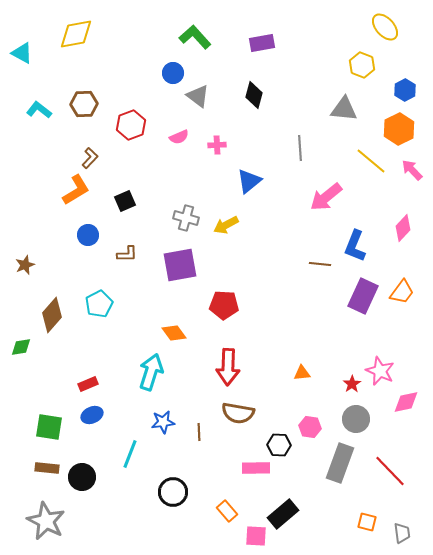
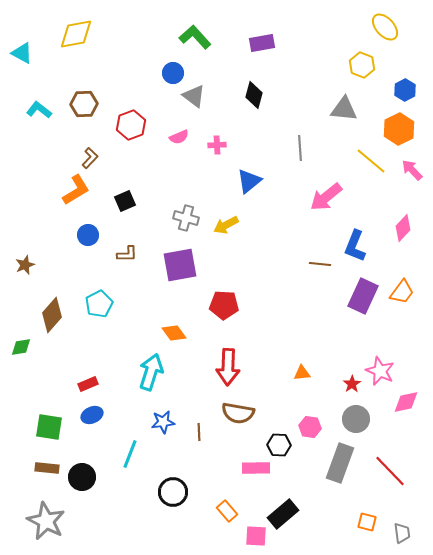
gray triangle at (198, 96): moved 4 px left
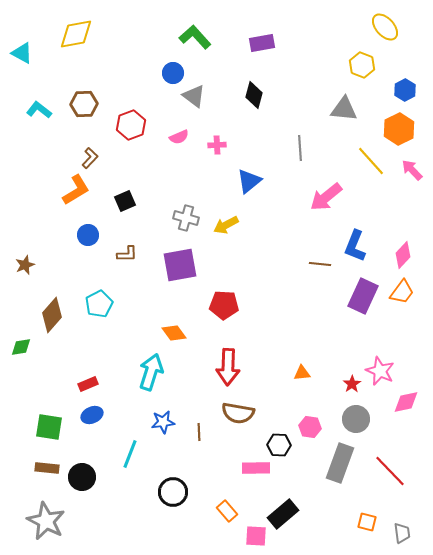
yellow line at (371, 161): rotated 8 degrees clockwise
pink diamond at (403, 228): moved 27 px down
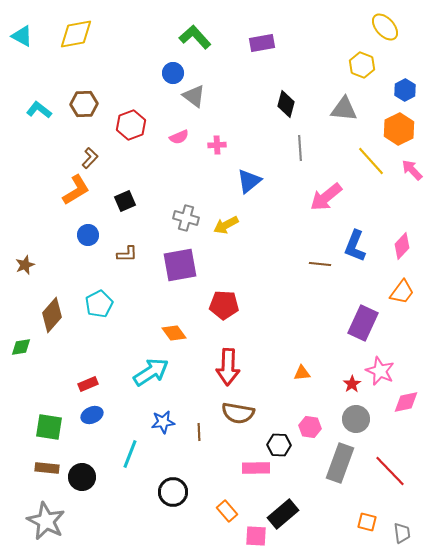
cyan triangle at (22, 53): moved 17 px up
black diamond at (254, 95): moved 32 px right, 9 px down
pink diamond at (403, 255): moved 1 px left, 9 px up
purple rectangle at (363, 296): moved 27 px down
cyan arrow at (151, 372): rotated 39 degrees clockwise
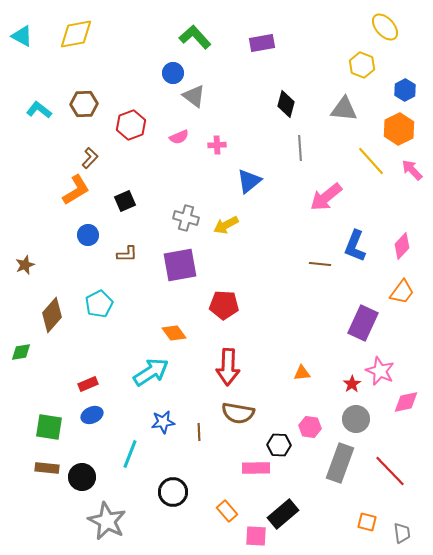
green diamond at (21, 347): moved 5 px down
gray star at (46, 521): moved 61 px right
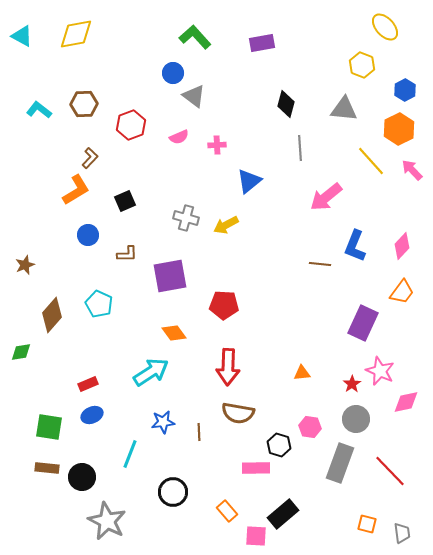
purple square at (180, 265): moved 10 px left, 11 px down
cyan pentagon at (99, 304): rotated 20 degrees counterclockwise
black hexagon at (279, 445): rotated 15 degrees clockwise
orange square at (367, 522): moved 2 px down
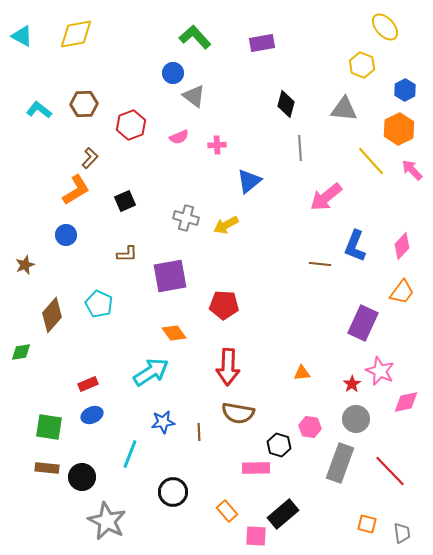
blue circle at (88, 235): moved 22 px left
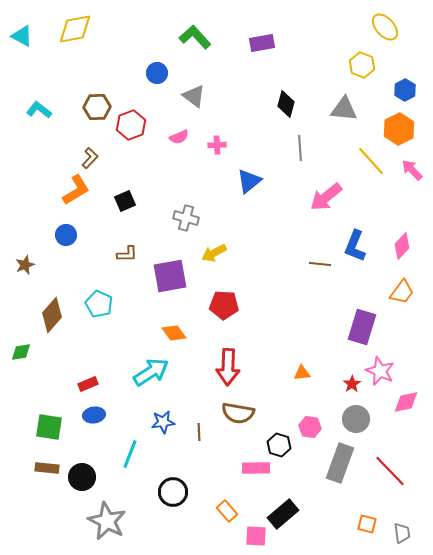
yellow diamond at (76, 34): moved 1 px left, 5 px up
blue circle at (173, 73): moved 16 px left
brown hexagon at (84, 104): moved 13 px right, 3 px down
yellow arrow at (226, 225): moved 12 px left, 28 px down
purple rectangle at (363, 323): moved 1 px left, 4 px down; rotated 8 degrees counterclockwise
blue ellipse at (92, 415): moved 2 px right; rotated 15 degrees clockwise
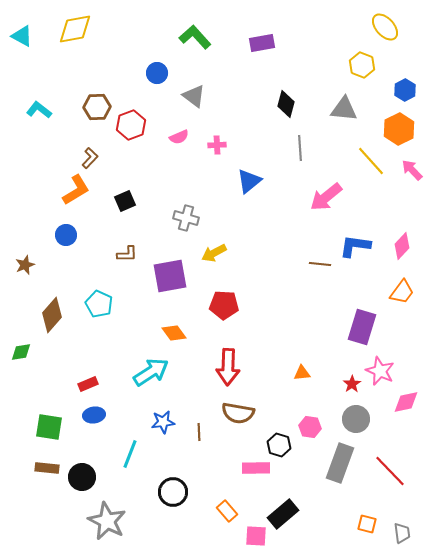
blue L-shape at (355, 246): rotated 76 degrees clockwise
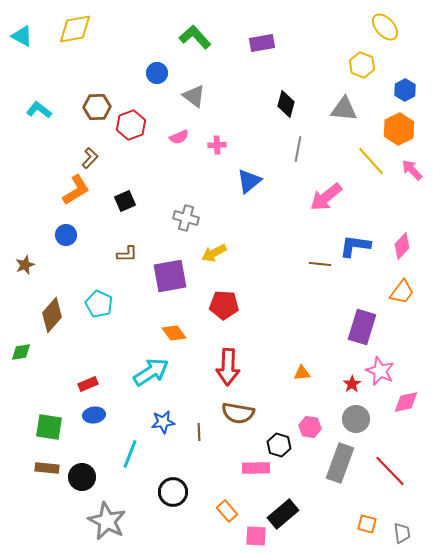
gray line at (300, 148): moved 2 px left, 1 px down; rotated 15 degrees clockwise
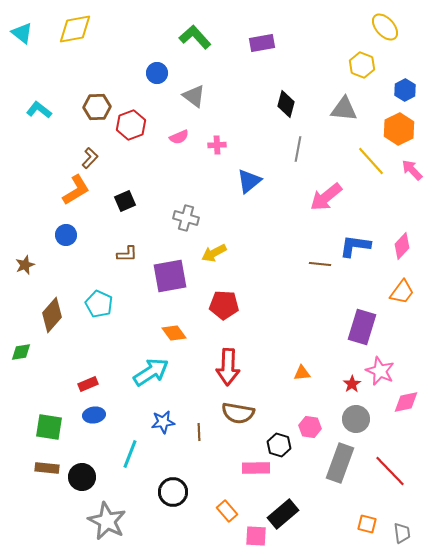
cyan triangle at (22, 36): moved 3 px up; rotated 10 degrees clockwise
